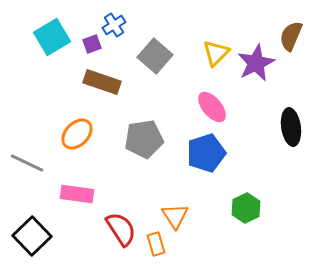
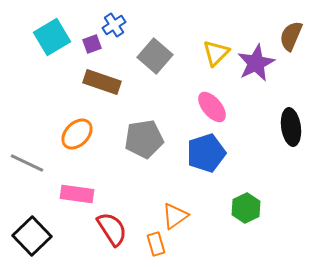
orange triangle: rotated 28 degrees clockwise
red semicircle: moved 9 px left
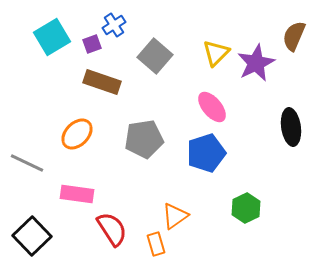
brown semicircle: moved 3 px right
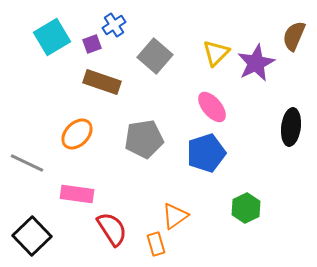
black ellipse: rotated 15 degrees clockwise
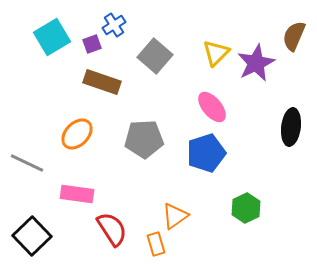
gray pentagon: rotated 6 degrees clockwise
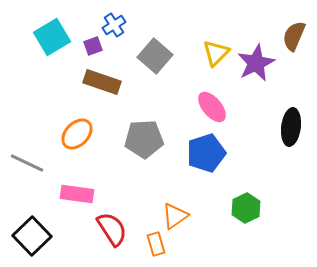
purple square: moved 1 px right, 2 px down
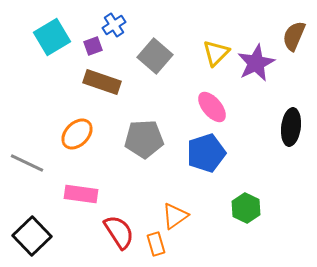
pink rectangle: moved 4 px right
green hexagon: rotated 8 degrees counterclockwise
red semicircle: moved 7 px right, 3 px down
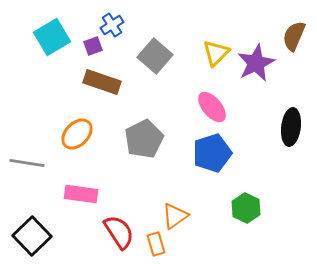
blue cross: moved 2 px left
gray pentagon: rotated 24 degrees counterclockwise
blue pentagon: moved 6 px right
gray line: rotated 16 degrees counterclockwise
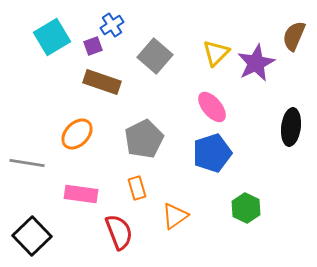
red semicircle: rotated 12 degrees clockwise
orange rectangle: moved 19 px left, 56 px up
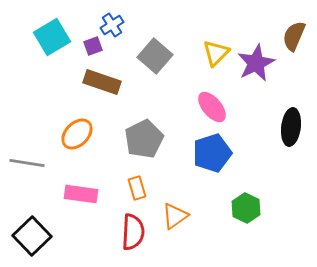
red semicircle: moved 14 px right; rotated 24 degrees clockwise
